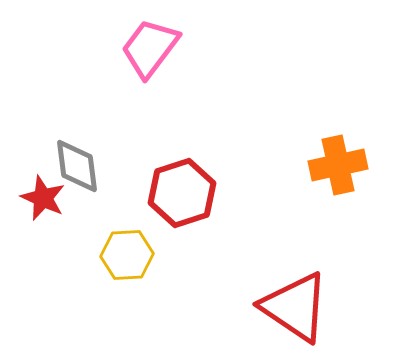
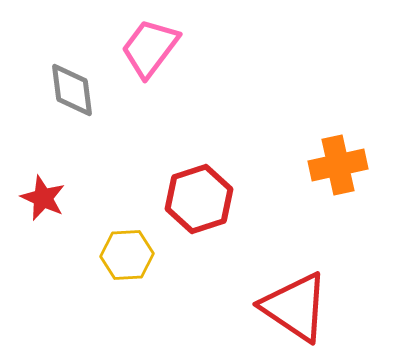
gray diamond: moved 5 px left, 76 px up
red hexagon: moved 17 px right, 6 px down
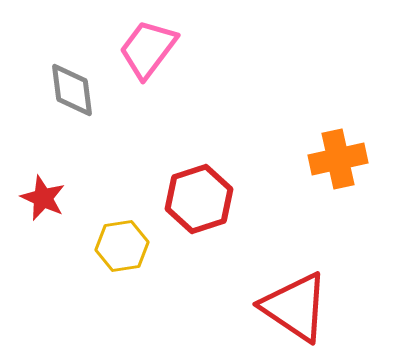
pink trapezoid: moved 2 px left, 1 px down
orange cross: moved 6 px up
yellow hexagon: moved 5 px left, 9 px up; rotated 6 degrees counterclockwise
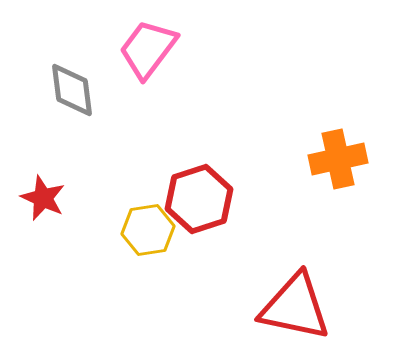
yellow hexagon: moved 26 px right, 16 px up
red triangle: rotated 22 degrees counterclockwise
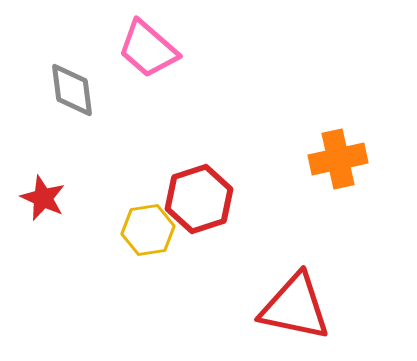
pink trapezoid: rotated 86 degrees counterclockwise
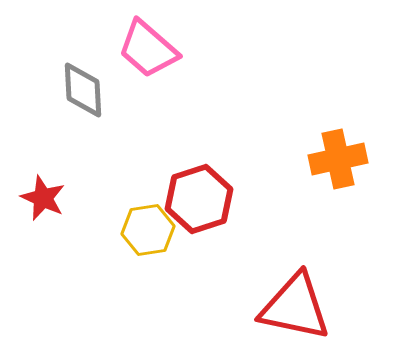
gray diamond: moved 11 px right; rotated 4 degrees clockwise
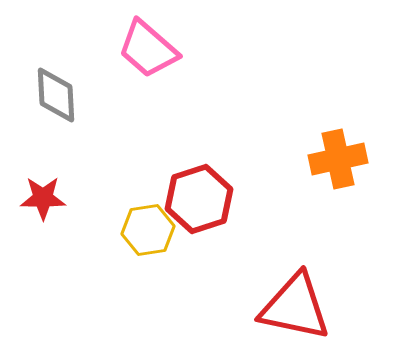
gray diamond: moved 27 px left, 5 px down
red star: rotated 24 degrees counterclockwise
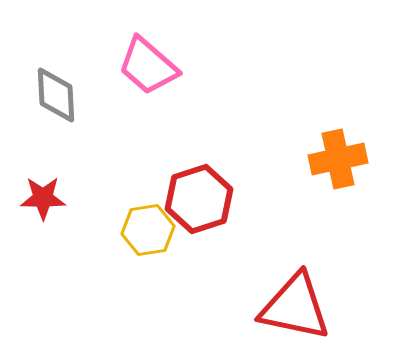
pink trapezoid: moved 17 px down
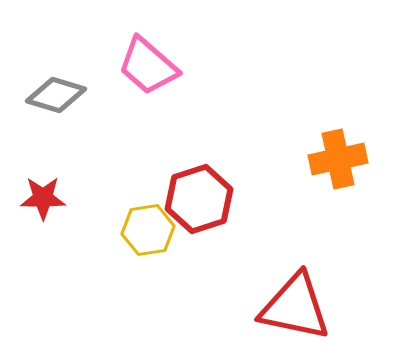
gray diamond: rotated 70 degrees counterclockwise
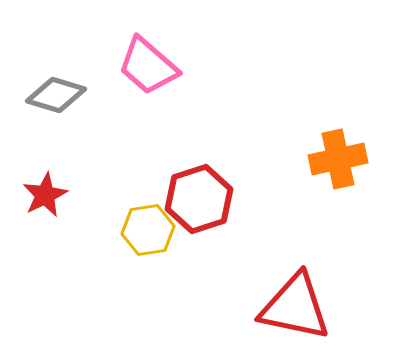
red star: moved 2 px right, 3 px up; rotated 27 degrees counterclockwise
